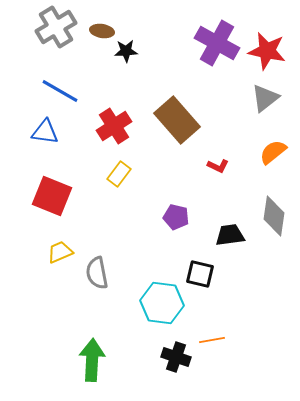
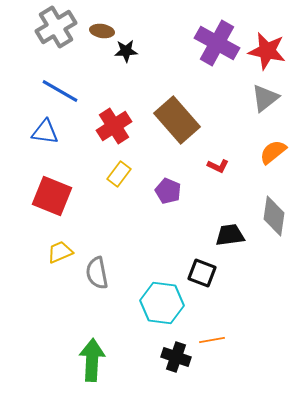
purple pentagon: moved 8 px left, 26 px up; rotated 10 degrees clockwise
black square: moved 2 px right, 1 px up; rotated 8 degrees clockwise
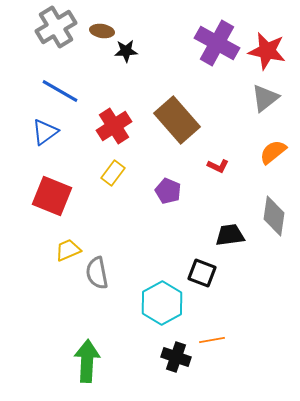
blue triangle: rotated 44 degrees counterclockwise
yellow rectangle: moved 6 px left, 1 px up
yellow trapezoid: moved 8 px right, 2 px up
cyan hexagon: rotated 24 degrees clockwise
green arrow: moved 5 px left, 1 px down
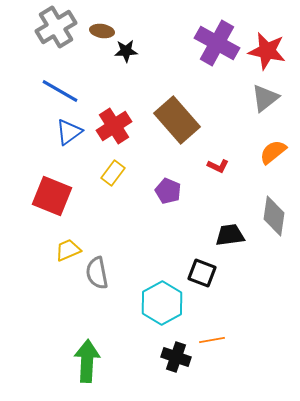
blue triangle: moved 24 px right
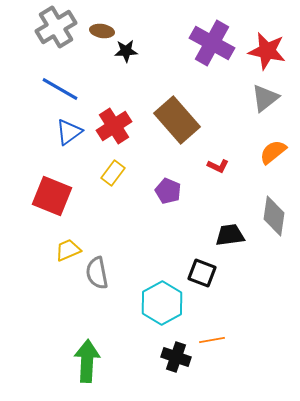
purple cross: moved 5 px left
blue line: moved 2 px up
